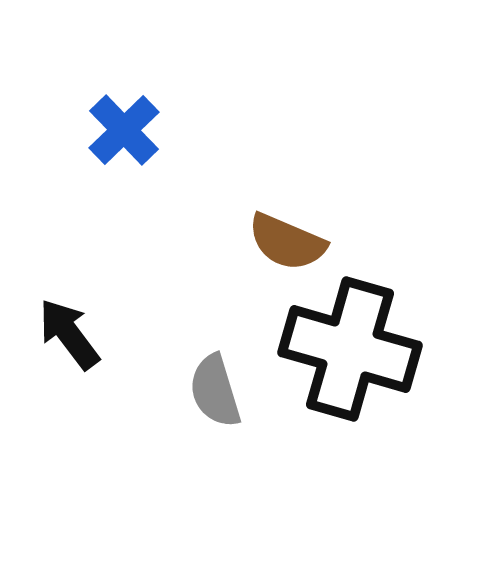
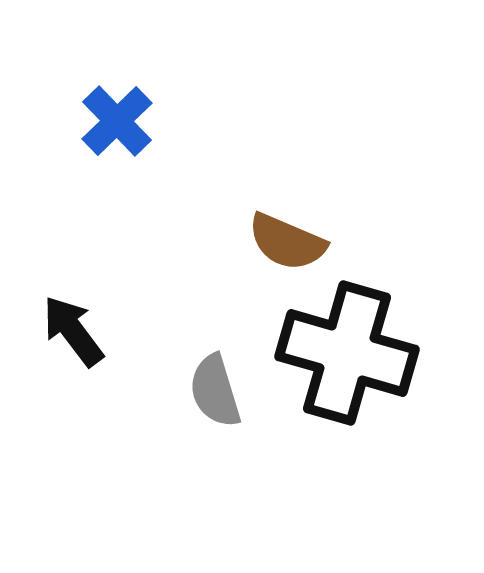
blue cross: moved 7 px left, 9 px up
black arrow: moved 4 px right, 3 px up
black cross: moved 3 px left, 4 px down
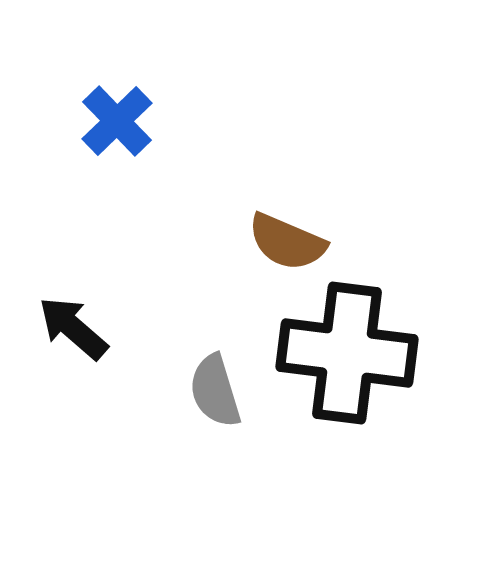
black arrow: moved 3 px up; rotated 12 degrees counterclockwise
black cross: rotated 9 degrees counterclockwise
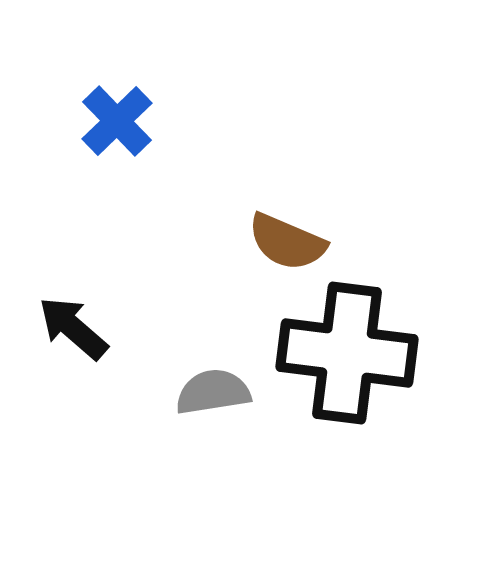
gray semicircle: moved 2 px left, 1 px down; rotated 98 degrees clockwise
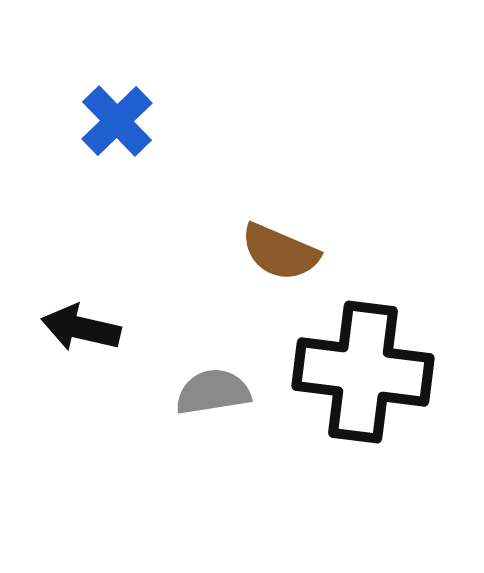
brown semicircle: moved 7 px left, 10 px down
black arrow: moved 8 px right; rotated 28 degrees counterclockwise
black cross: moved 16 px right, 19 px down
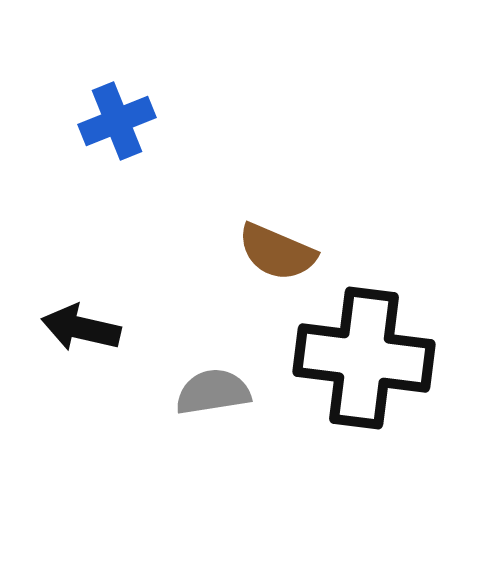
blue cross: rotated 22 degrees clockwise
brown semicircle: moved 3 px left
black cross: moved 1 px right, 14 px up
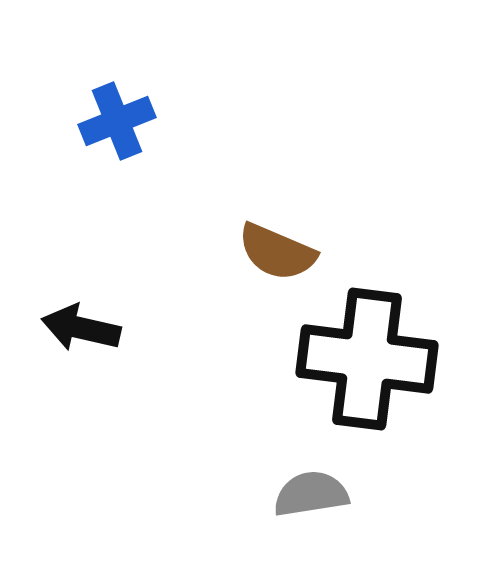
black cross: moved 3 px right, 1 px down
gray semicircle: moved 98 px right, 102 px down
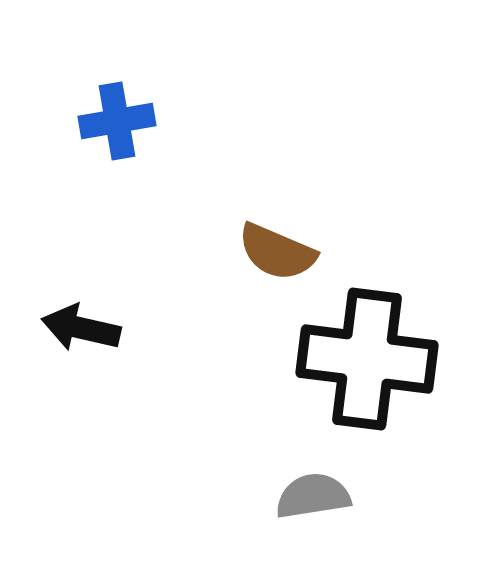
blue cross: rotated 12 degrees clockwise
gray semicircle: moved 2 px right, 2 px down
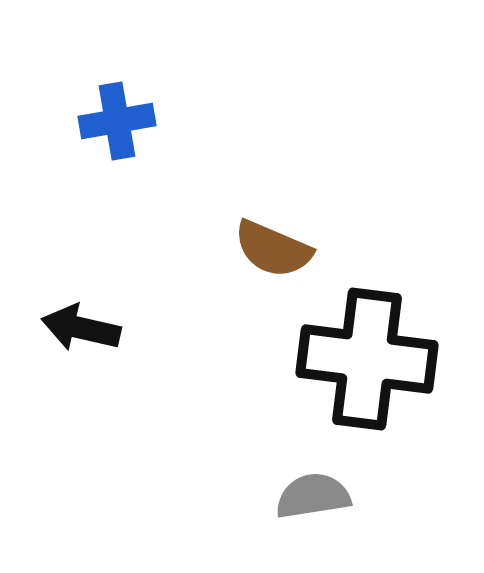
brown semicircle: moved 4 px left, 3 px up
